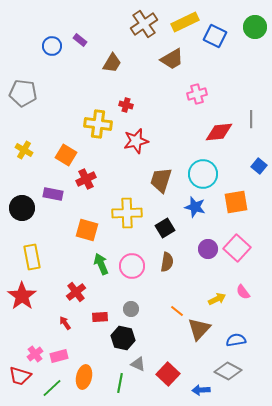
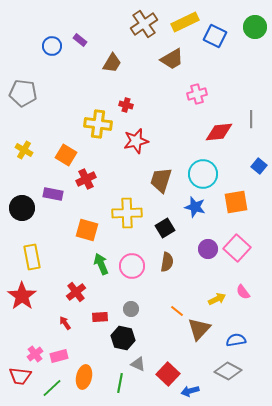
red trapezoid at (20, 376): rotated 10 degrees counterclockwise
blue arrow at (201, 390): moved 11 px left, 1 px down; rotated 12 degrees counterclockwise
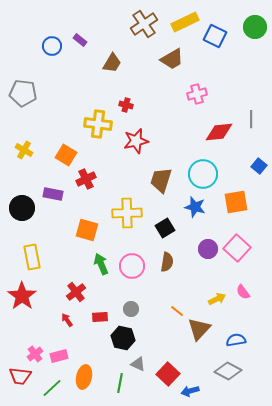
red arrow at (65, 323): moved 2 px right, 3 px up
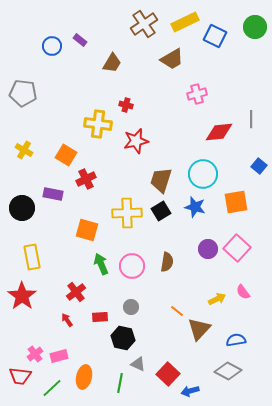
black square at (165, 228): moved 4 px left, 17 px up
gray circle at (131, 309): moved 2 px up
